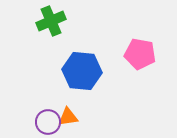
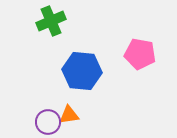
orange triangle: moved 1 px right, 2 px up
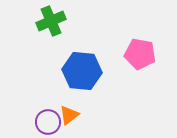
orange triangle: rotated 30 degrees counterclockwise
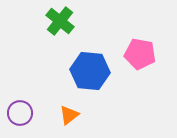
green cross: moved 9 px right; rotated 28 degrees counterclockwise
blue hexagon: moved 8 px right
purple circle: moved 28 px left, 9 px up
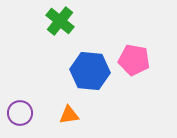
pink pentagon: moved 6 px left, 6 px down
orange triangle: rotated 30 degrees clockwise
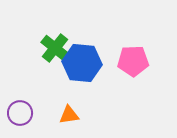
green cross: moved 5 px left, 27 px down
pink pentagon: moved 1 px left, 1 px down; rotated 12 degrees counterclockwise
blue hexagon: moved 8 px left, 8 px up
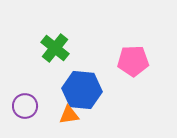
blue hexagon: moved 27 px down
purple circle: moved 5 px right, 7 px up
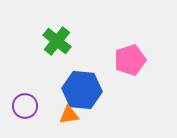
green cross: moved 2 px right, 7 px up
pink pentagon: moved 3 px left, 1 px up; rotated 16 degrees counterclockwise
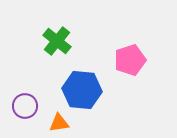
orange triangle: moved 10 px left, 8 px down
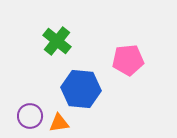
pink pentagon: moved 2 px left; rotated 12 degrees clockwise
blue hexagon: moved 1 px left, 1 px up
purple circle: moved 5 px right, 10 px down
